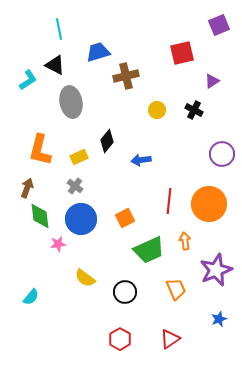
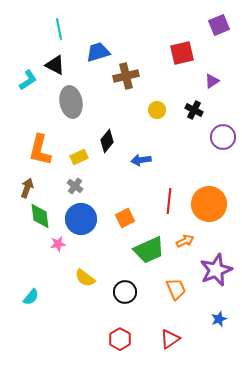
purple circle: moved 1 px right, 17 px up
orange arrow: rotated 72 degrees clockwise
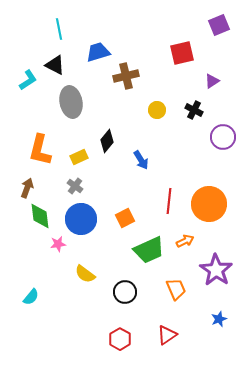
blue arrow: rotated 114 degrees counterclockwise
purple star: rotated 16 degrees counterclockwise
yellow semicircle: moved 4 px up
red triangle: moved 3 px left, 4 px up
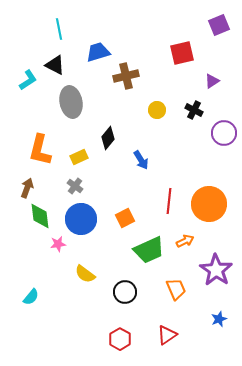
purple circle: moved 1 px right, 4 px up
black diamond: moved 1 px right, 3 px up
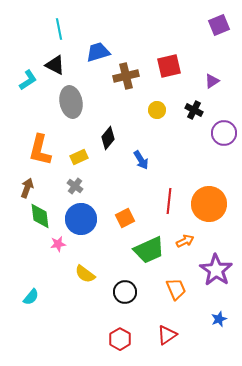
red square: moved 13 px left, 13 px down
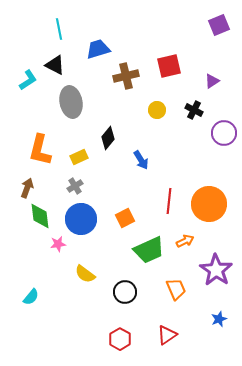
blue trapezoid: moved 3 px up
gray cross: rotated 21 degrees clockwise
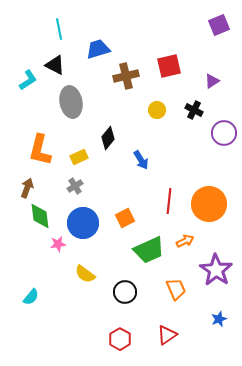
blue circle: moved 2 px right, 4 px down
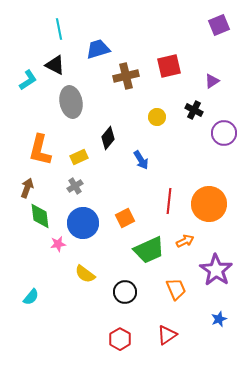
yellow circle: moved 7 px down
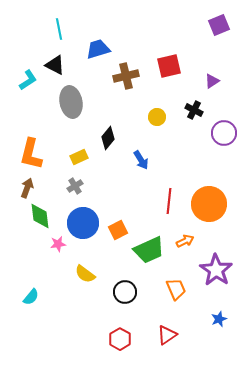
orange L-shape: moved 9 px left, 4 px down
orange square: moved 7 px left, 12 px down
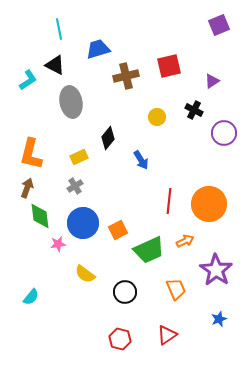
red hexagon: rotated 15 degrees counterclockwise
